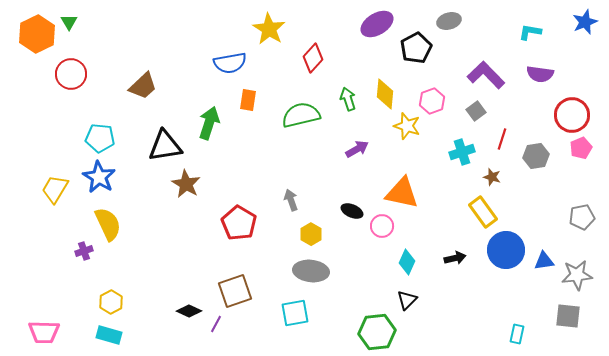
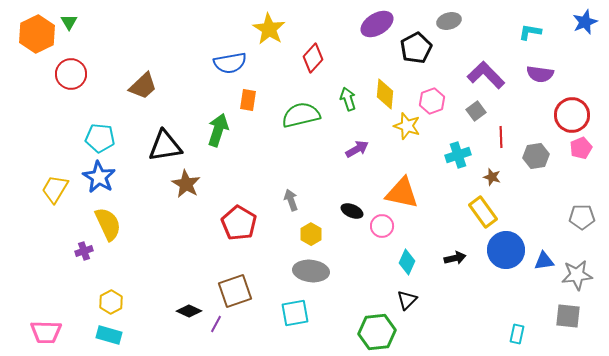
green arrow at (209, 123): moved 9 px right, 7 px down
red line at (502, 139): moved 1 px left, 2 px up; rotated 20 degrees counterclockwise
cyan cross at (462, 152): moved 4 px left, 3 px down
gray pentagon at (582, 217): rotated 10 degrees clockwise
pink trapezoid at (44, 332): moved 2 px right
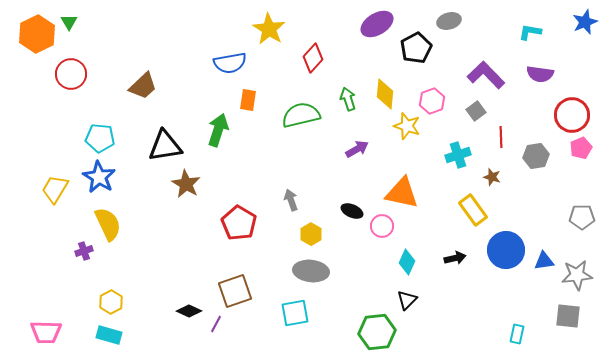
yellow rectangle at (483, 212): moved 10 px left, 2 px up
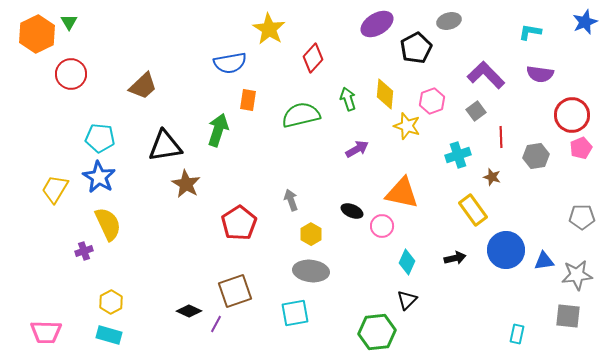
red pentagon at (239, 223): rotated 8 degrees clockwise
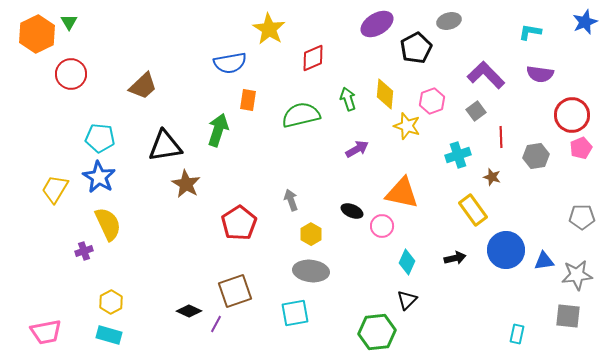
red diamond at (313, 58): rotated 24 degrees clockwise
pink trapezoid at (46, 332): rotated 12 degrees counterclockwise
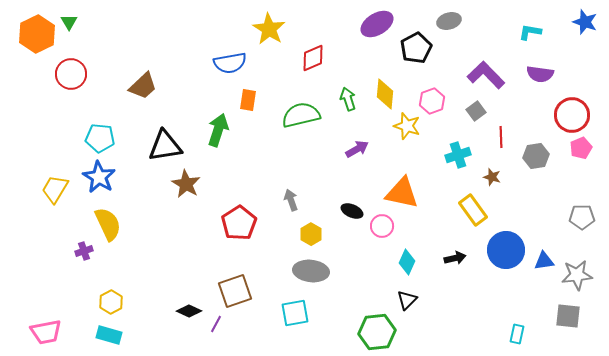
blue star at (585, 22): rotated 30 degrees counterclockwise
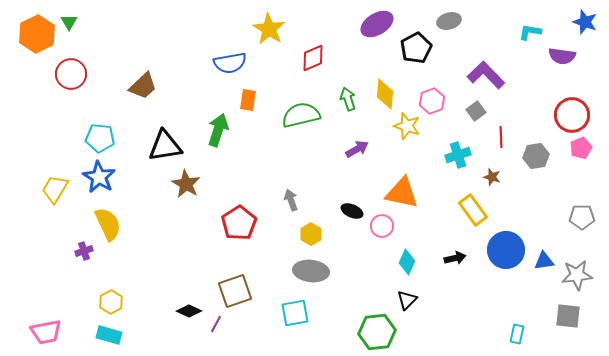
purple semicircle at (540, 74): moved 22 px right, 18 px up
